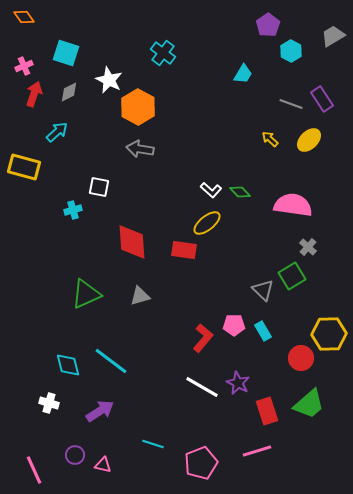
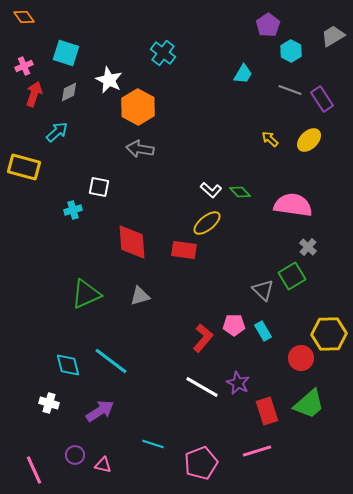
gray line at (291, 104): moved 1 px left, 14 px up
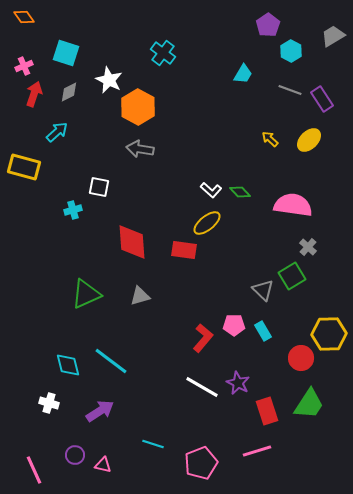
green trapezoid at (309, 404): rotated 16 degrees counterclockwise
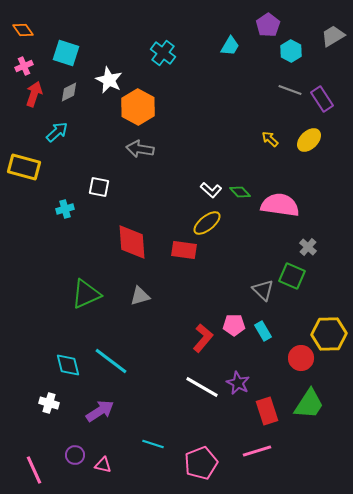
orange diamond at (24, 17): moved 1 px left, 13 px down
cyan trapezoid at (243, 74): moved 13 px left, 28 px up
pink semicircle at (293, 205): moved 13 px left
cyan cross at (73, 210): moved 8 px left, 1 px up
green square at (292, 276): rotated 36 degrees counterclockwise
